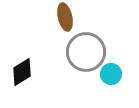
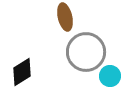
cyan circle: moved 1 px left, 2 px down
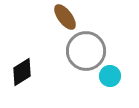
brown ellipse: rotated 24 degrees counterclockwise
gray circle: moved 1 px up
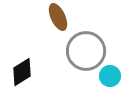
brown ellipse: moved 7 px left; rotated 12 degrees clockwise
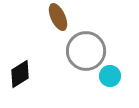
black diamond: moved 2 px left, 2 px down
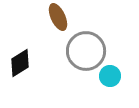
black diamond: moved 11 px up
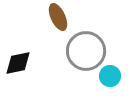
black diamond: moved 2 px left; rotated 20 degrees clockwise
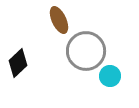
brown ellipse: moved 1 px right, 3 px down
black diamond: rotated 32 degrees counterclockwise
